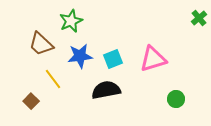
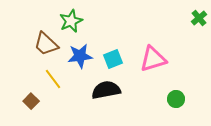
brown trapezoid: moved 5 px right
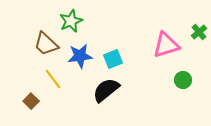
green cross: moved 14 px down
pink triangle: moved 13 px right, 14 px up
black semicircle: rotated 28 degrees counterclockwise
green circle: moved 7 px right, 19 px up
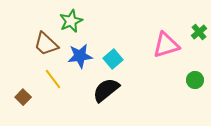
cyan square: rotated 18 degrees counterclockwise
green circle: moved 12 px right
brown square: moved 8 px left, 4 px up
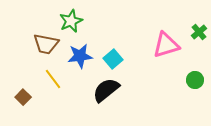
brown trapezoid: rotated 32 degrees counterclockwise
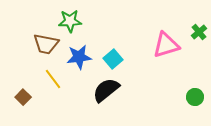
green star: moved 1 px left; rotated 20 degrees clockwise
blue star: moved 1 px left, 1 px down
green circle: moved 17 px down
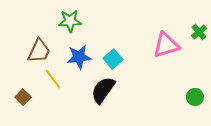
brown trapezoid: moved 7 px left, 7 px down; rotated 76 degrees counterclockwise
black semicircle: moved 3 px left; rotated 16 degrees counterclockwise
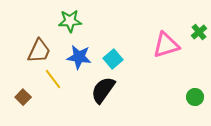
blue star: rotated 15 degrees clockwise
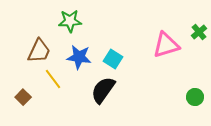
cyan square: rotated 18 degrees counterclockwise
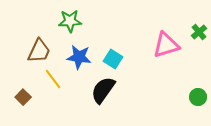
green circle: moved 3 px right
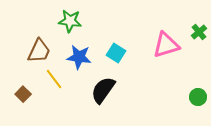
green star: rotated 10 degrees clockwise
cyan square: moved 3 px right, 6 px up
yellow line: moved 1 px right
brown square: moved 3 px up
